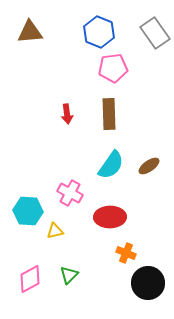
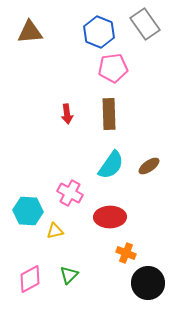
gray rectangle: moved 10 px left, 9 px up
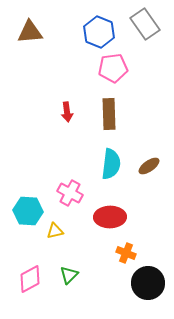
red arrow: moved 2 px up
cyan semicircle: moved 1 px up; rotated 28 degrees counterclockwise
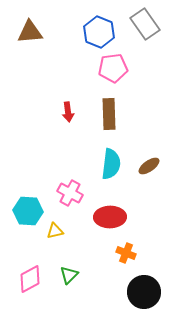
red arrow: moved 1 px right
black circle: moved 4 px left, 9 px down
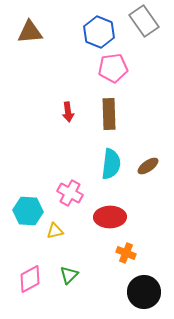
gray rectangle: moved 1 px left, 3 px up
brown ellipse: moved 1 px left
